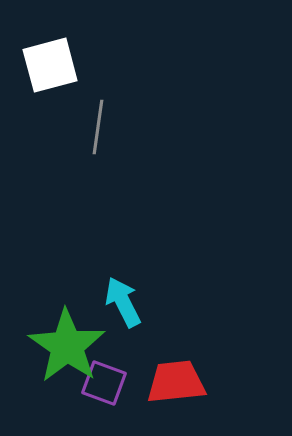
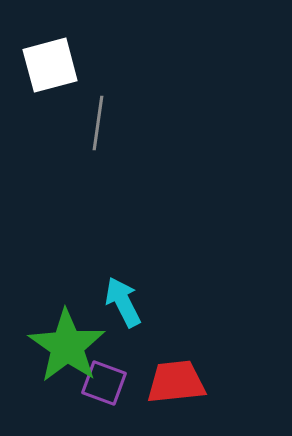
gray line: moved 4 px up
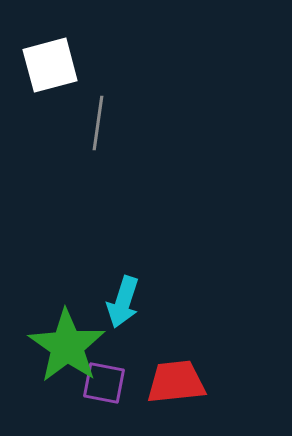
cyan arrow: rotated 135 degrees counterclockwise
purple square: rotated 9 degrees counterclockwise
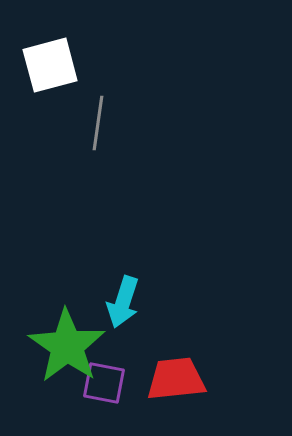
red trapezoid: moved 3 px up
